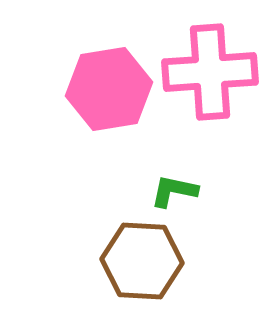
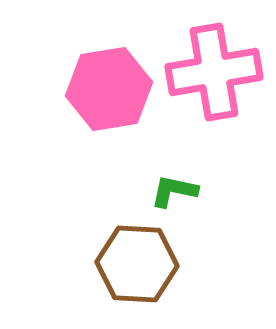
pink cross: moved 4 px right; rotated 6 degrees counterclockwise
brown hexagon: moved 5 px left, 3 px down
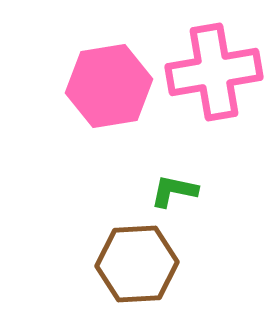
pink hexagon: moved 3 px up
brown hexagon: rotated 6 degrees counterclockwise
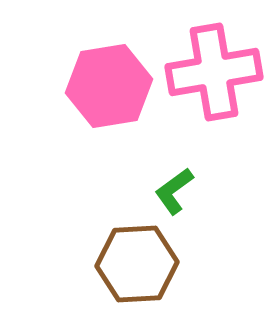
green L-shape: rotated 48 degrees counterclockwise
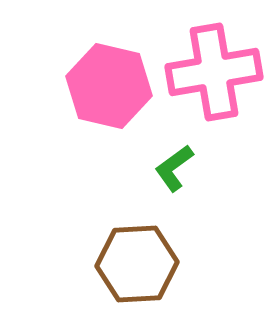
pink hexagon: rotated 22 degrees clockwise
green L-shape: moved 23 px up
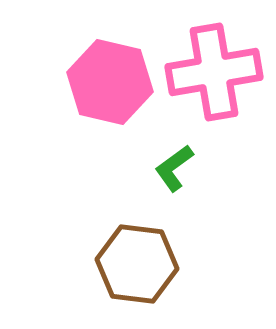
pink hexagon: moved 1 px right, 4 px up
brown hexagon: rotated 10 degrees clockwise
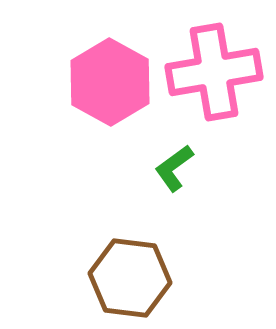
pink hexagon: rotated 16 degrees clockwise
brown hexagon: moved 7 px left, 14 px down
